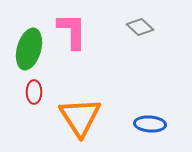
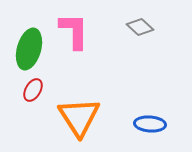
pink L-shape: moved 2 px right
red ellipse: moved 1 px left, 2 px up; rotated 30 degrees clockwise
orange triangle: moved 1 px left
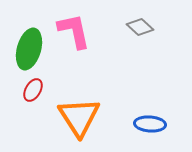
pink L-shape: rotated 12 degrees counterclockwise
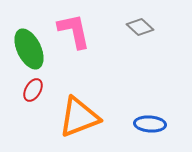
green ellipse: rotated 42 degrees counterclockwise
orange triangle: rotated 42 degrees clockwise
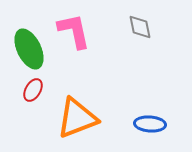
gray diamond: rotated 36 degrees clockwise
orange triangle: moved 2 px left, 1 px down
